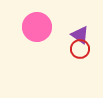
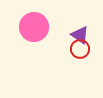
pink circle: moved 3 px left
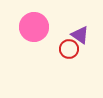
red circle: moved 11 px left
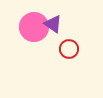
purple triangle: moved 27 px left, 11 px up
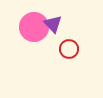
purple triangle: rotated 12 degrees clockwise
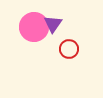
purple triangle: rotated 18 degrees clockwise
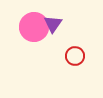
red circle: moved 6 px right, 7 px down
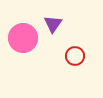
pink circle: moved 11 px left, 11 px down
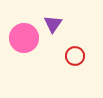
pink circle: moved 1 px right
